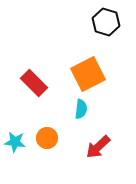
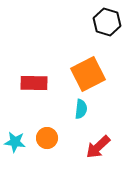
black hexagon: moved 1 px right
red rectangle: rotated 44 degrees counterclockwise
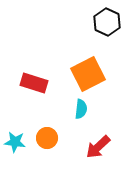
black hexagon: rotated 8 degrees clockwise
red rectangle: rotated 16 degrees clockwise
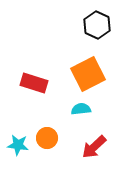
black hexagon: moved 10 px left, 3 px down
cyan semicircle: rotated 102 degrees counterclockwise
cyan star: moved 3 px right, 3 px down
red arrow: moved 4 px left
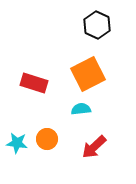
orange circle: moved 1 px down
cyan star: moved 1 px left, 2 px up
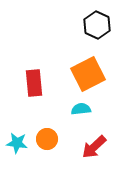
red rectangle: rotated 68 degrees clockwise
